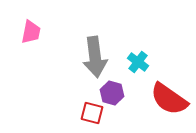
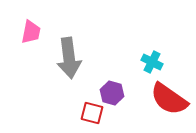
gray arrow: moved 26 px left, 1 px down
cyan cross: moved 14 px right; rotated 10 degrees counterclockwise
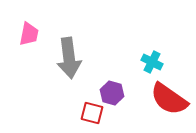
pink trapezoid: moved 2 px left, 2 px down
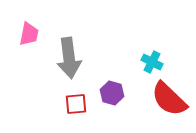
red semicircle: rotated 9 degrees clockwise
red square: moved 16 px left, 9 px up; rotated 20 degrees counterclockwise
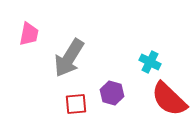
gray arrow: rotated 39 degrees clockwise
cyan cross: moved 2 px left
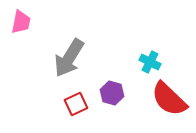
pink trapezoid: moved 8 px left, 12 px up
red square: rotated 20 degrees counterclockwise
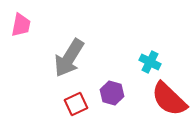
pink trapezoid: moved 3 px down
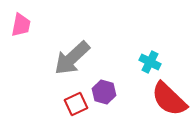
gray arrow: moved 3 px right; rotated 15 degrees clockwise
purple hexagon: moved 8 px left, 1 px up
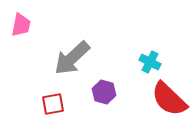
red square: moved 23 px left; rotated 15 degrees clockwise
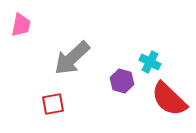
purple hexagon: moved 18 px right, 11 px up
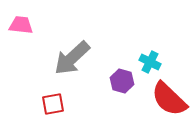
pink trapezoid: rotated 95 degrees counterclockwise
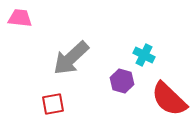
pink trapezoid: moved 1 px left, 7 px up
gray arrow: moved 1 px left
cyan cross: moved 6 px left, 7 px up
